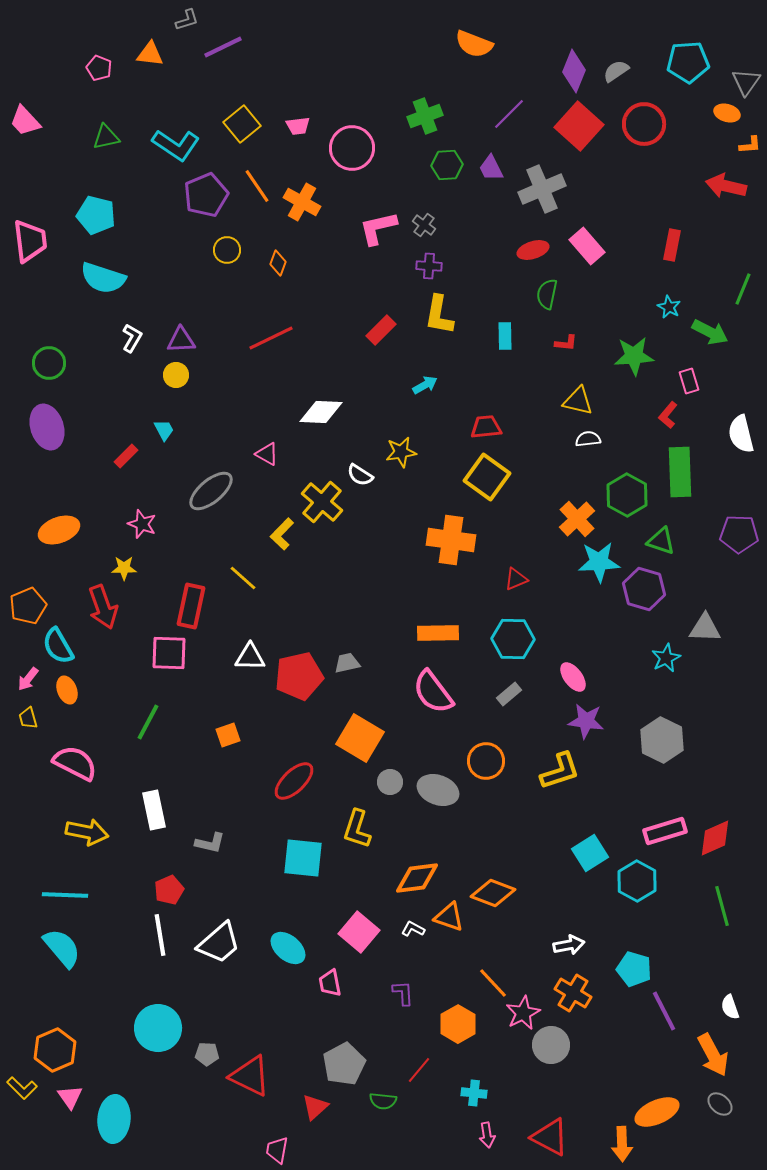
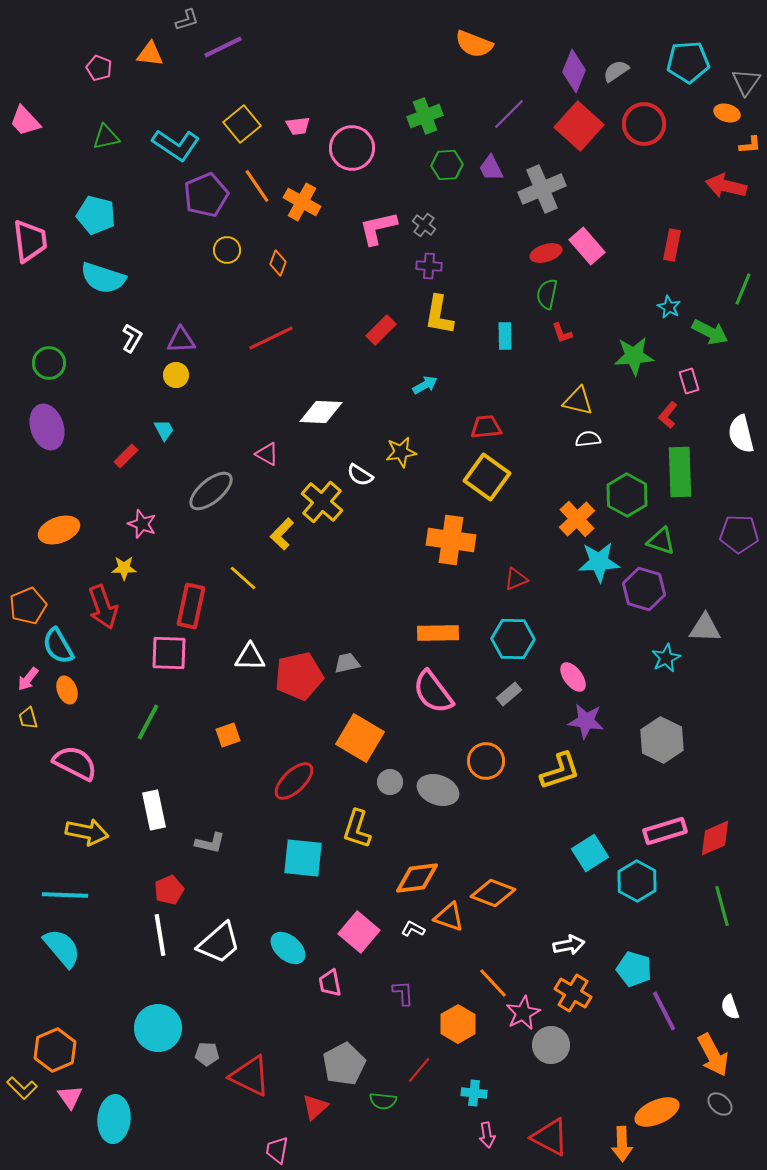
red ellipse at (533, 250): moved 13 px right, 3 px down
red L-shape at (566, 343): moved 4 px left, 10 px up; rotated 65 degrees clockwise
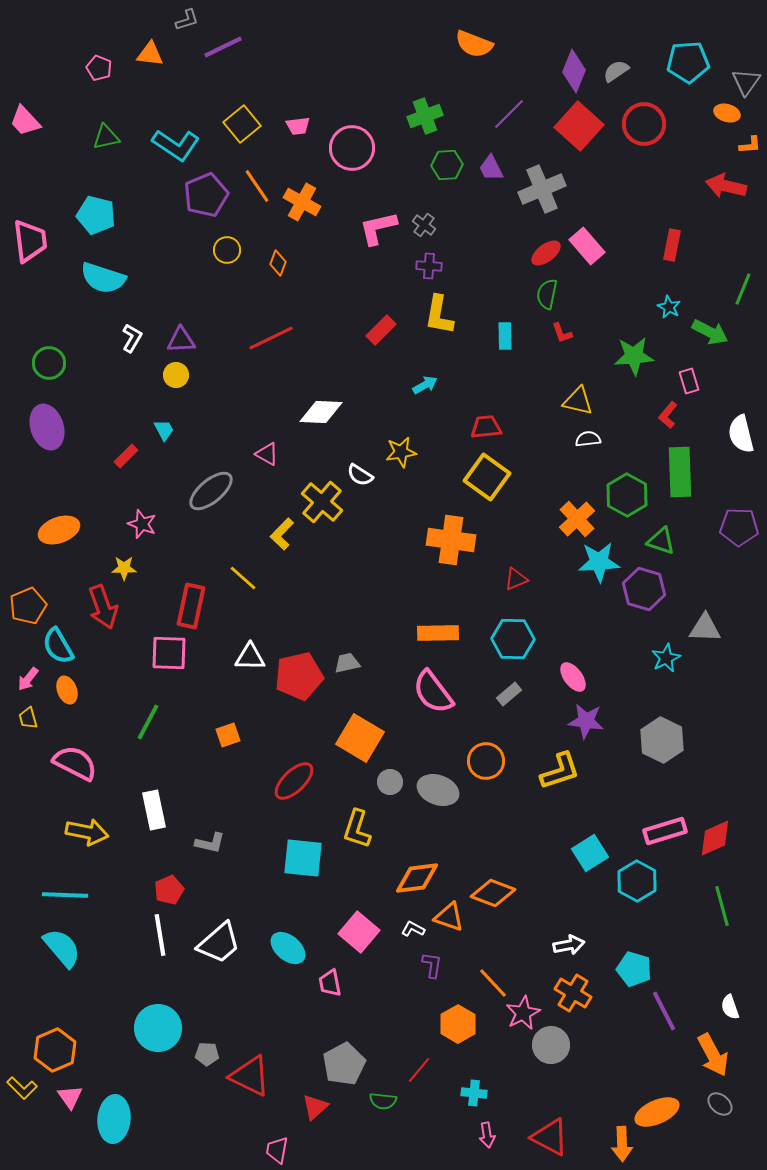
red ellipse at (546, 253): rotated 20 degrees counterclockwise
purple pentagon at (739, 534): moved 7 px up
purple L-shape at (403, 993): moved 29 px right, 28 px up; rotated 12 degrees clockwise
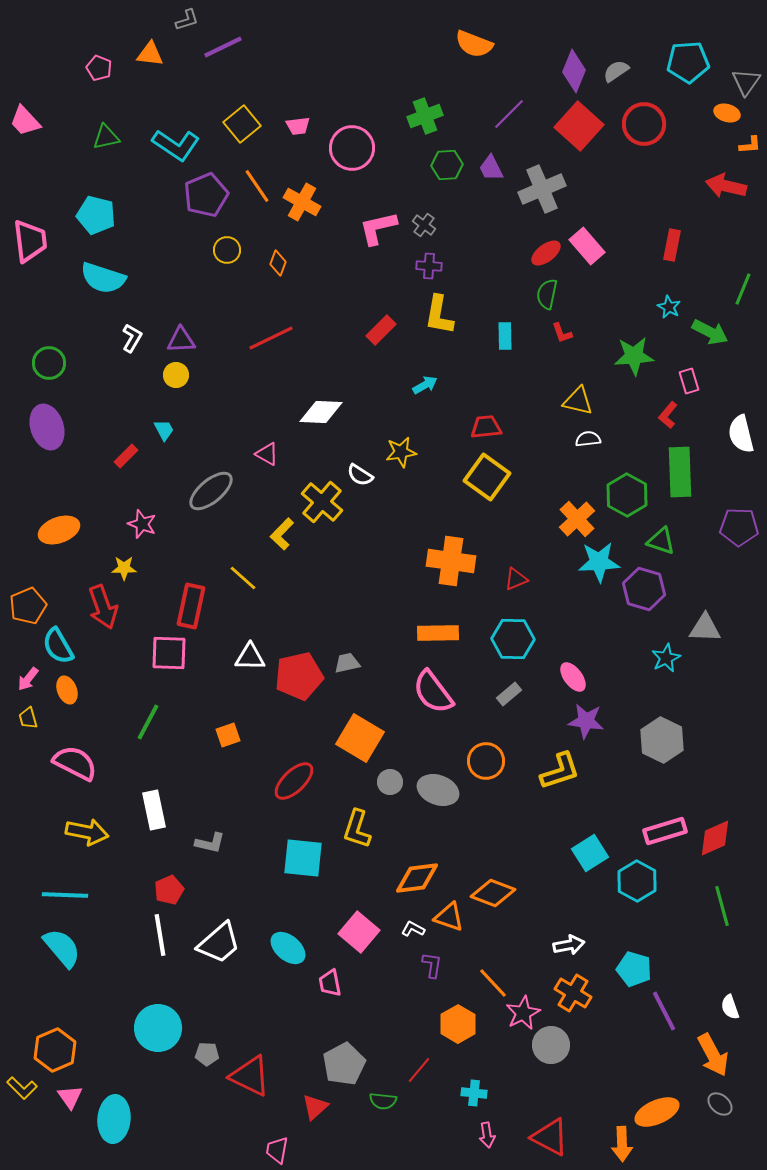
orange cross at (451, 540): moved 21 px down
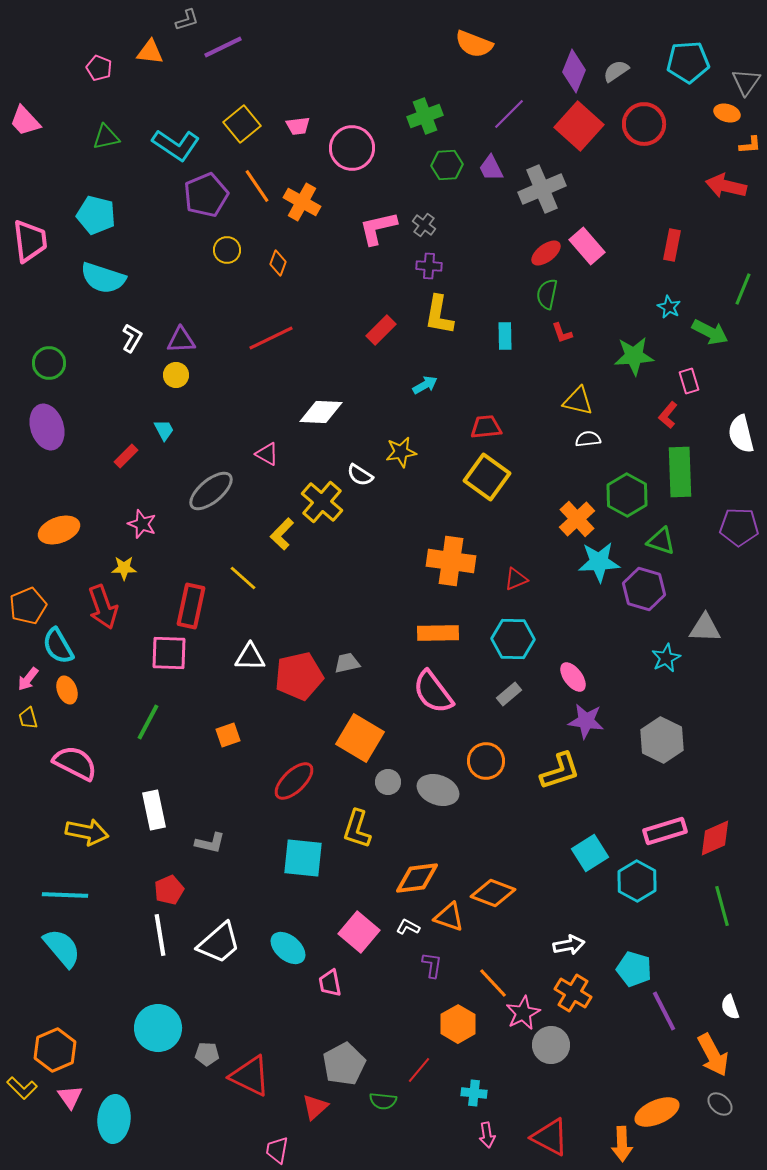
orange triangle at (150, 54): moved 2 px up
gray circle at (390, 782): moved 2 px left
white L-shape at (413, 929): moved 5 px left, 2 px up
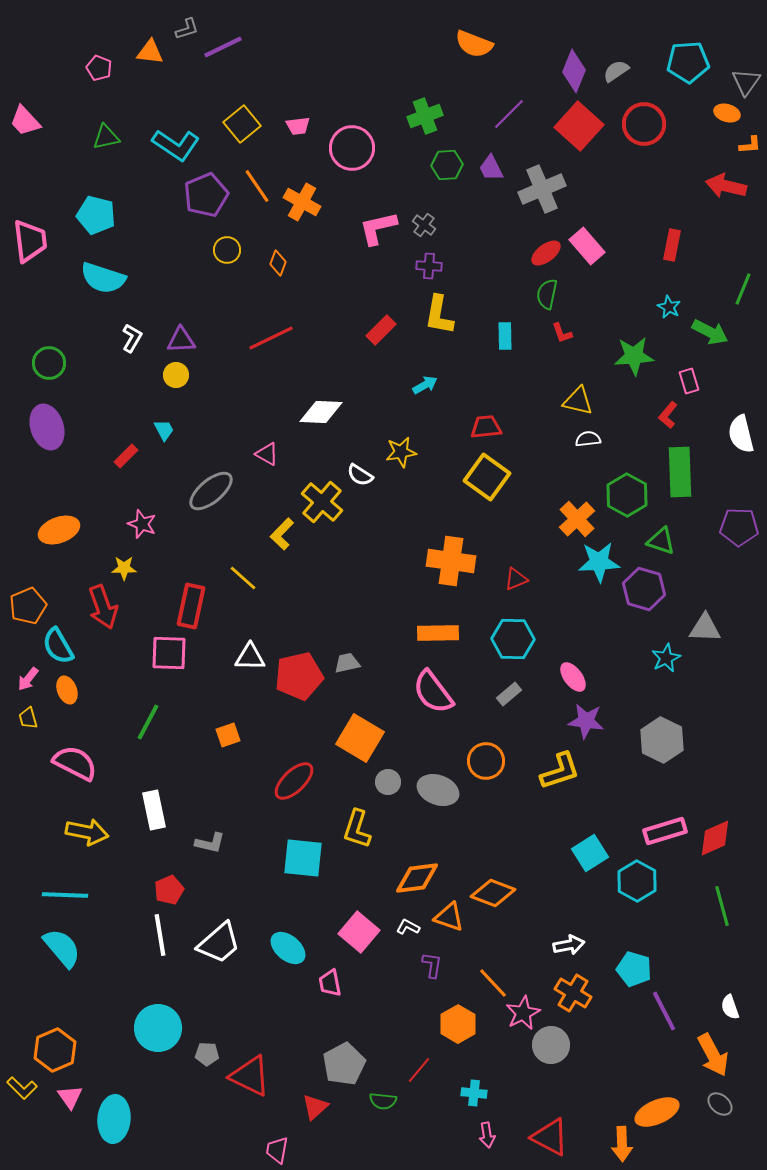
gray L-shape at (187, 20): moved 9 px down
